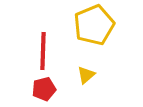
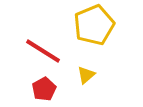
red line: rotated 60 degrees counterclockwise
red pentagon: rotated 15 degrees counterclockwise
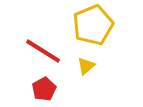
yellow pentagon: moved 1 px left
yellow triangle: moved 9 px up
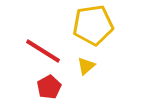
yellow pentagon: rotated 15 degrees clockwise
red pentagon: moved 5 px right, 2 px up
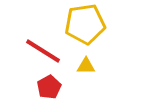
yellow pentagon: moved 8 px left, 1 px up
yellow triangle: rotated 42 degrees clockwise
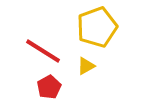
yellow pentagon: moved 12 px right, 3 px down; rotated 12 degrees counterclockwise
yellow triangle: rotated 30 degrees counterclockwise
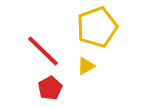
red line: rotated 12 degrees clockwise
red pentagon: moved 1 px right, 1 px down
